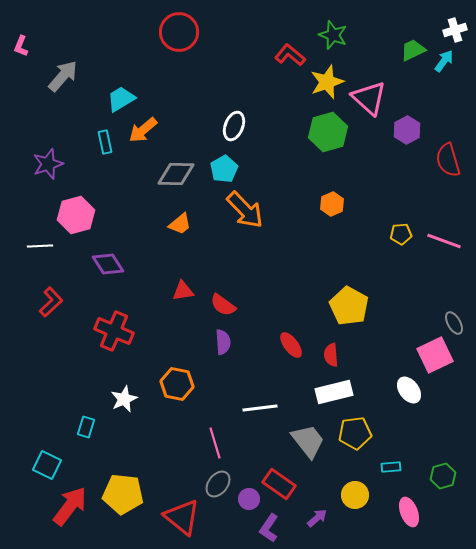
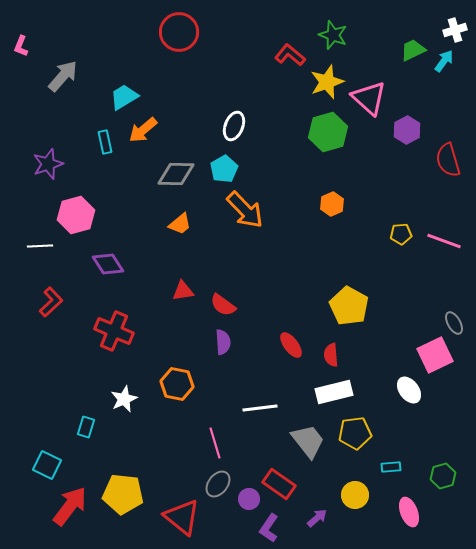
cyan trapezoid at (121, 99): moved 3 px right, 2 px up
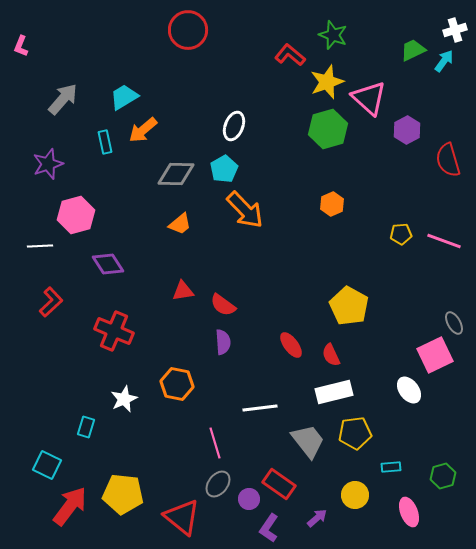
red circle at (179, 32): moved 9 px right, 2 px up
gray arrow at (63, 76): moved 23 px down
green hexagon at (328, 132): moved 3 px up
red semicircle at (331, 355): rotated 20 degrees counterclockwise
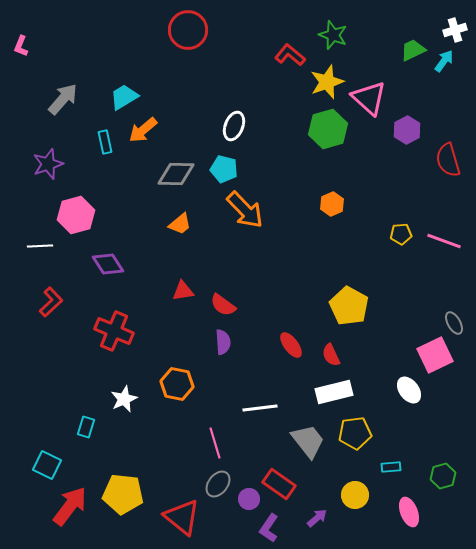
cyan pentagon at (224, 169): rotated 28 degrees counterclockwise
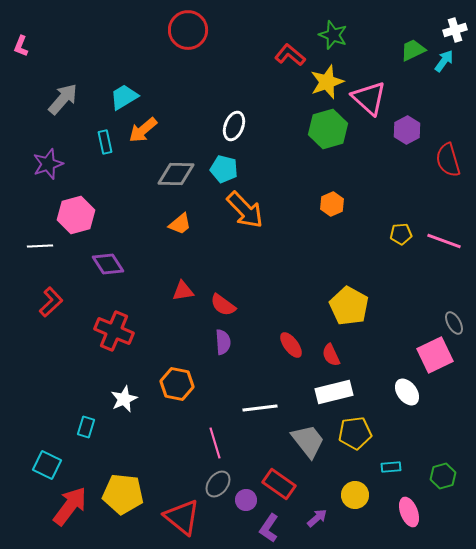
white ellipse at (409, 390): moved 2 px left, 2 px down
purple circle at (249, 499): moved 3 px left, 1 px down
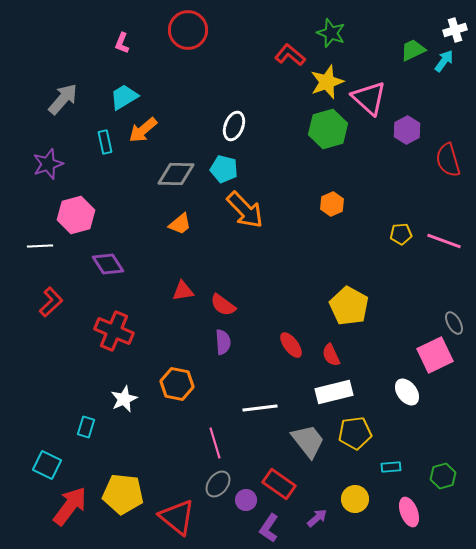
green star at (333, 35): moved 2 px left, 2 px up
pink L-shape at (21, 46): moved 101 px right, 3 px up
yellow circle at (355, 495): moved 4 px down
red triangle at (182, 517): moved 5 px left
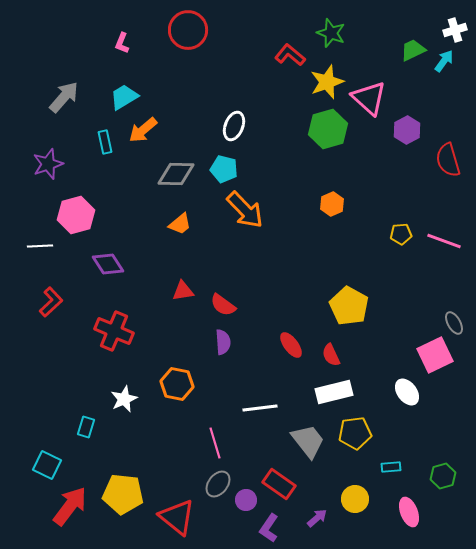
gray arrow at (63, 99): moved 1 px right, 2 px up
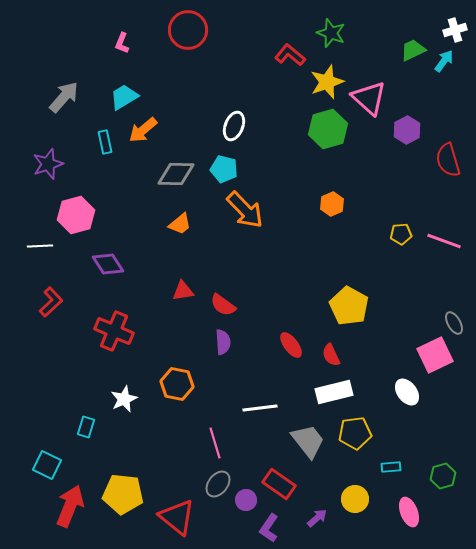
red arrow at (70, 506): rotated 15 degrees counterclockwise
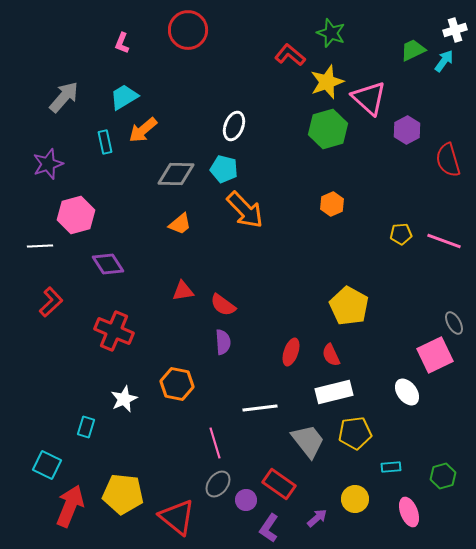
red ellipse at (291, 345): moved 7 px down; rotated 56 degrees clockwise
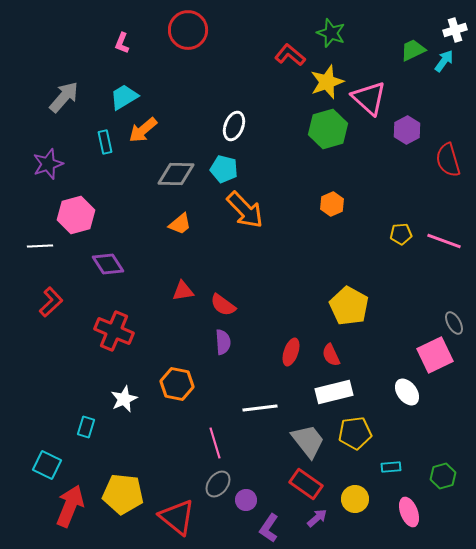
red rectangle at (279, 484): moved 27 px right
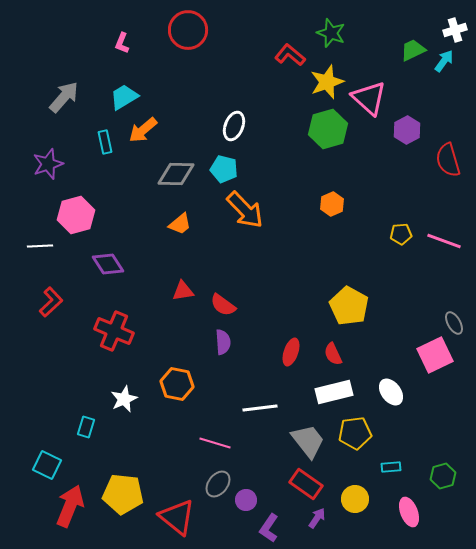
red semicircle at (331, 355): moved 2 px right, 1 px up
white ellipse at (407, 392): moved 16 px left
pink line at (215, 443): rotated 56 degrees counterclockwise
purple arrow at (317, 518): rotated 15 degrees counterclockwise
